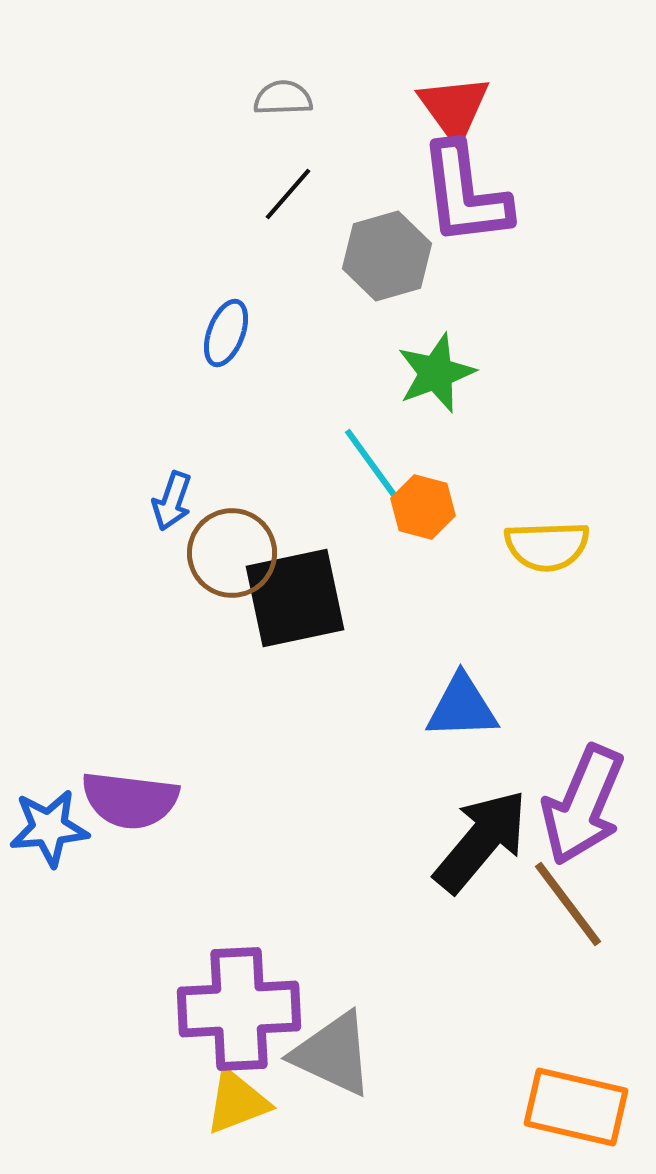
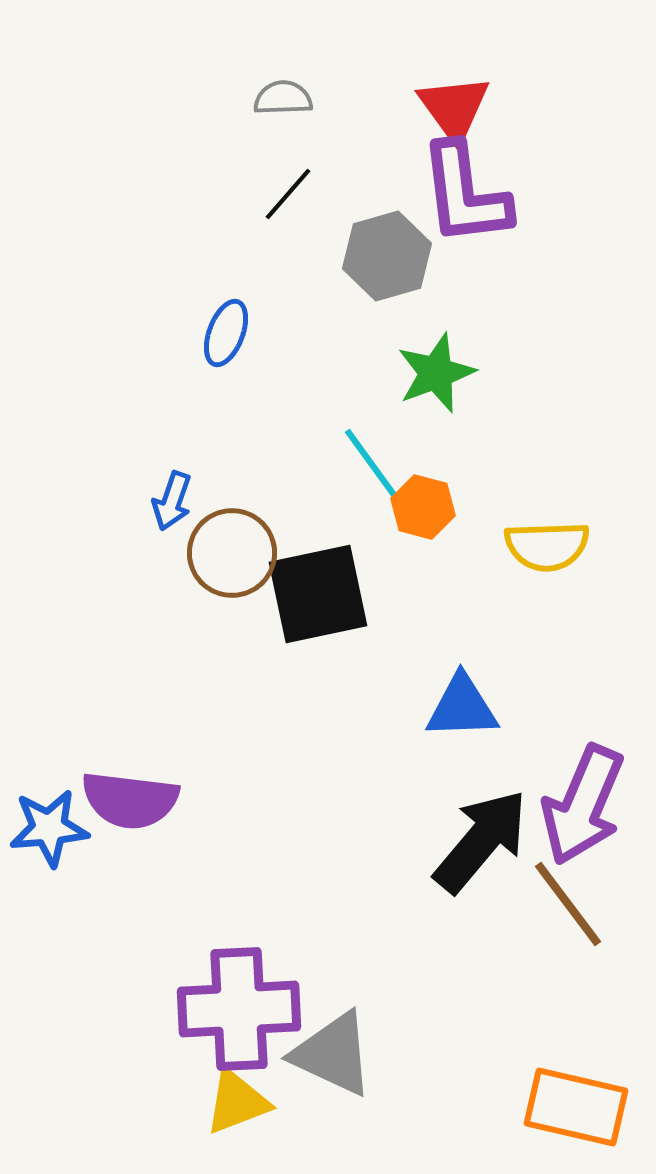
black square: moved 23 px right, 4 px up
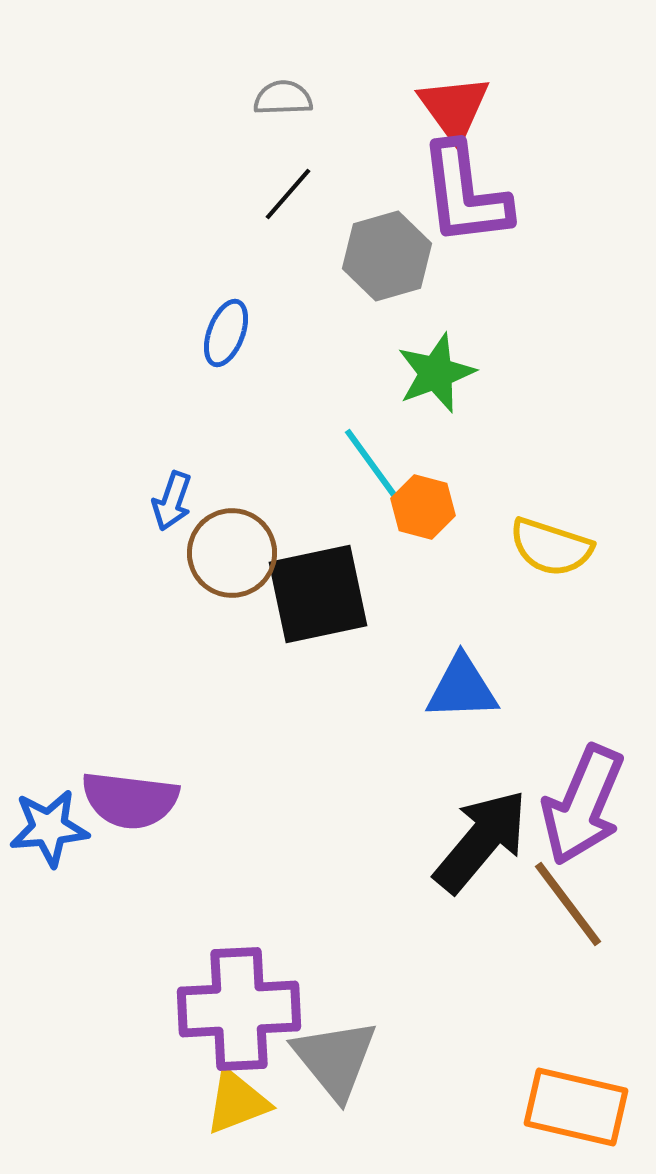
yellow semicircle: moved 4 px right, 1 px down; rotated 20 degrees clockwise
blue triangle: moved 19 px up
gray triangle: moved 2 px right, 5 px down; rotated 26 degrees clockwise
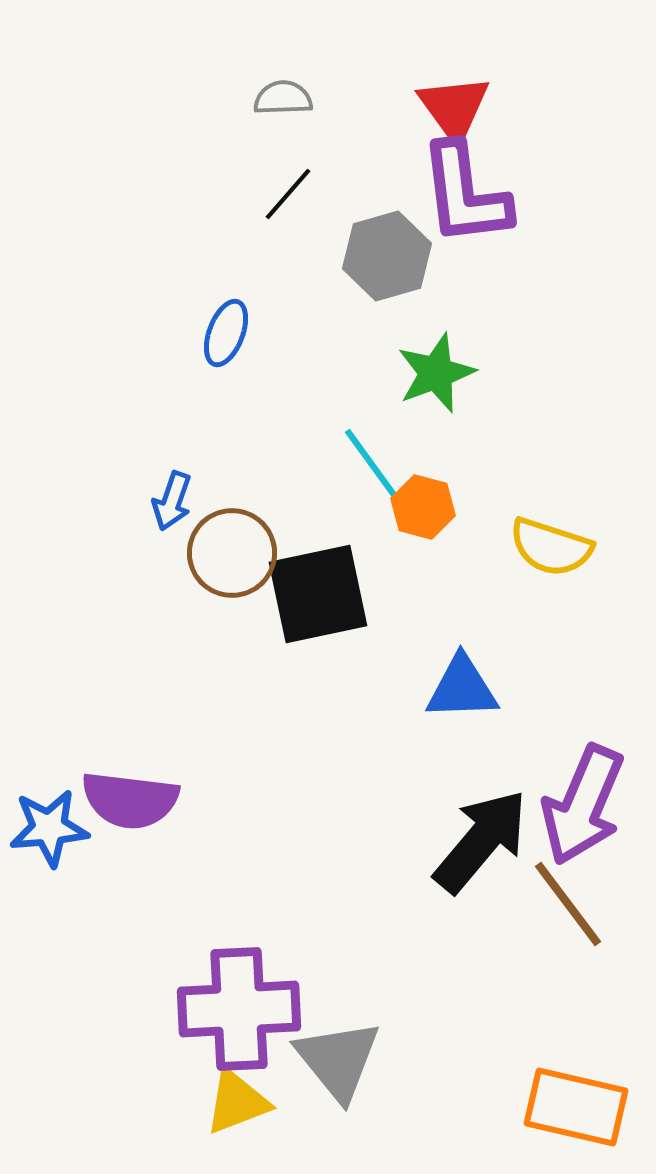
gray triangle: moved 3 px right, 1 px down
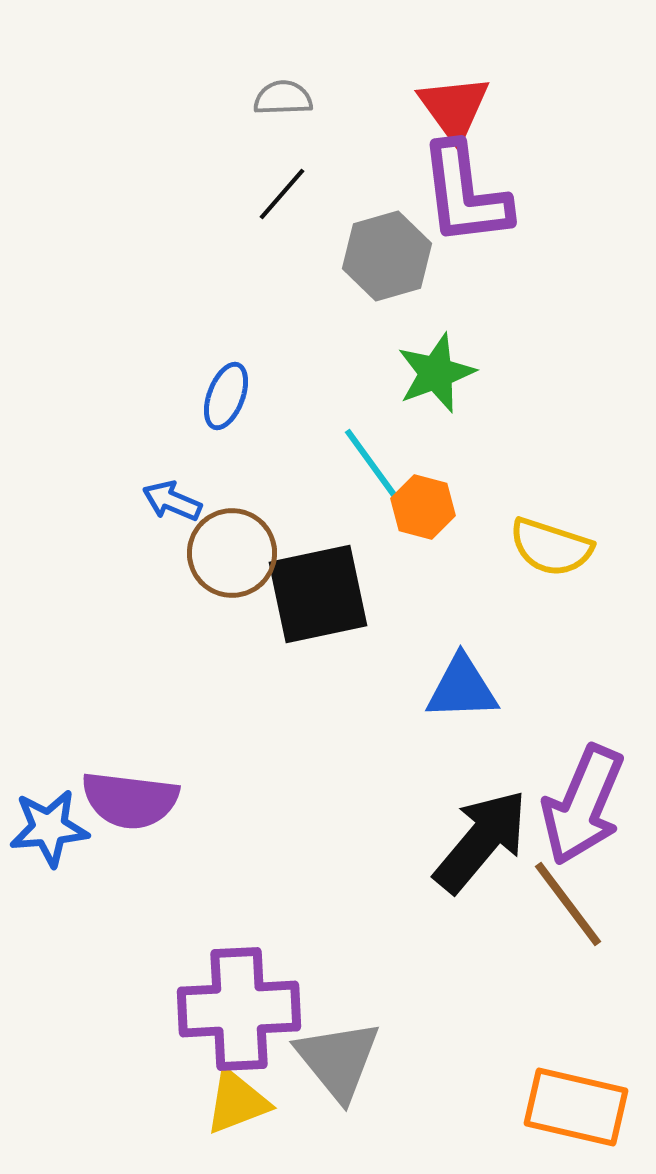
black line: moved 6 px left
blue ellipse: moved 63 px down
blue arrow: rotated 94 degrees clockwise
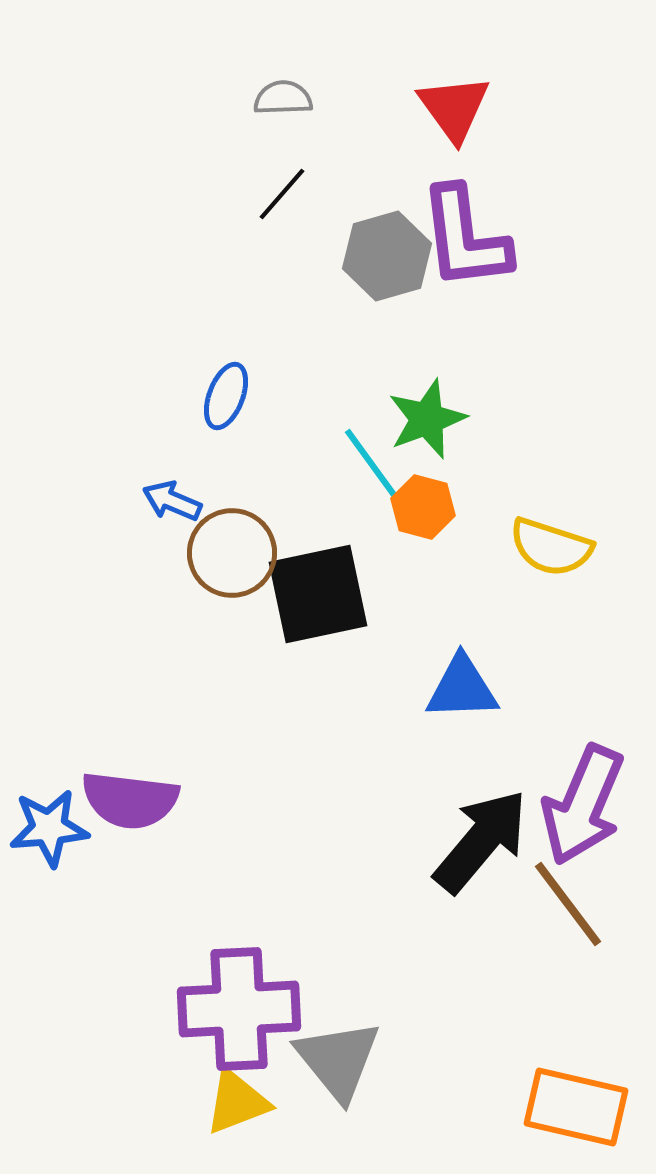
purple L-shape: moved 44 px down
green star: moved 9 px left, 46 px down
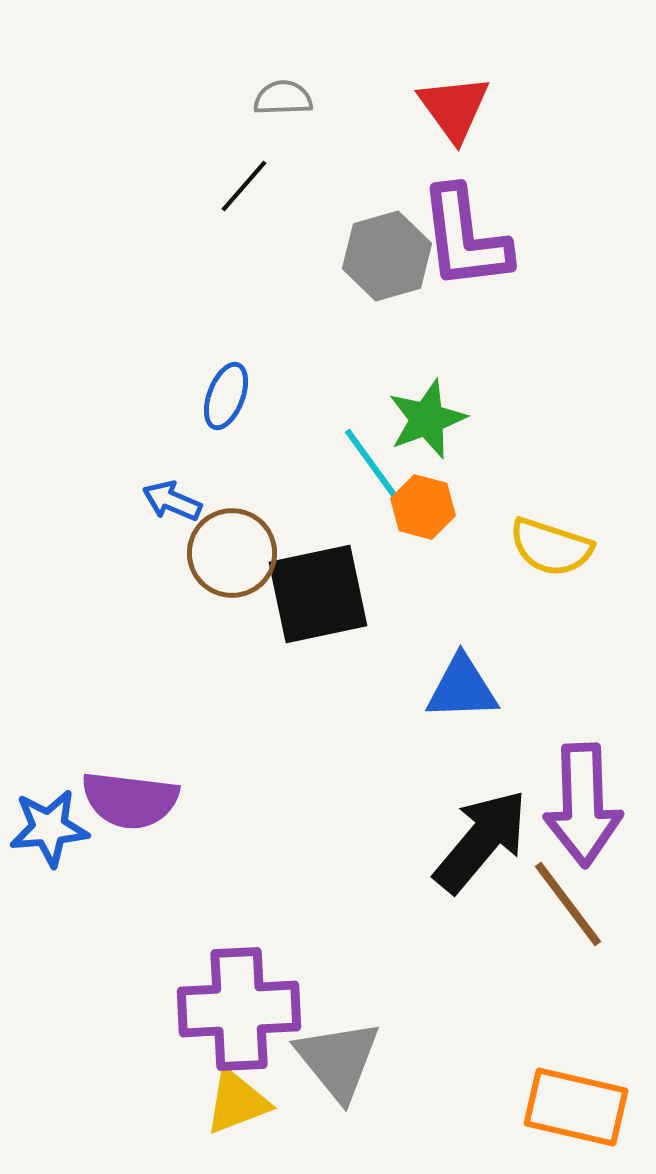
black line: moved 38 px left, 8 px up
purple arrow: rotated 25 degrees counterclockwise
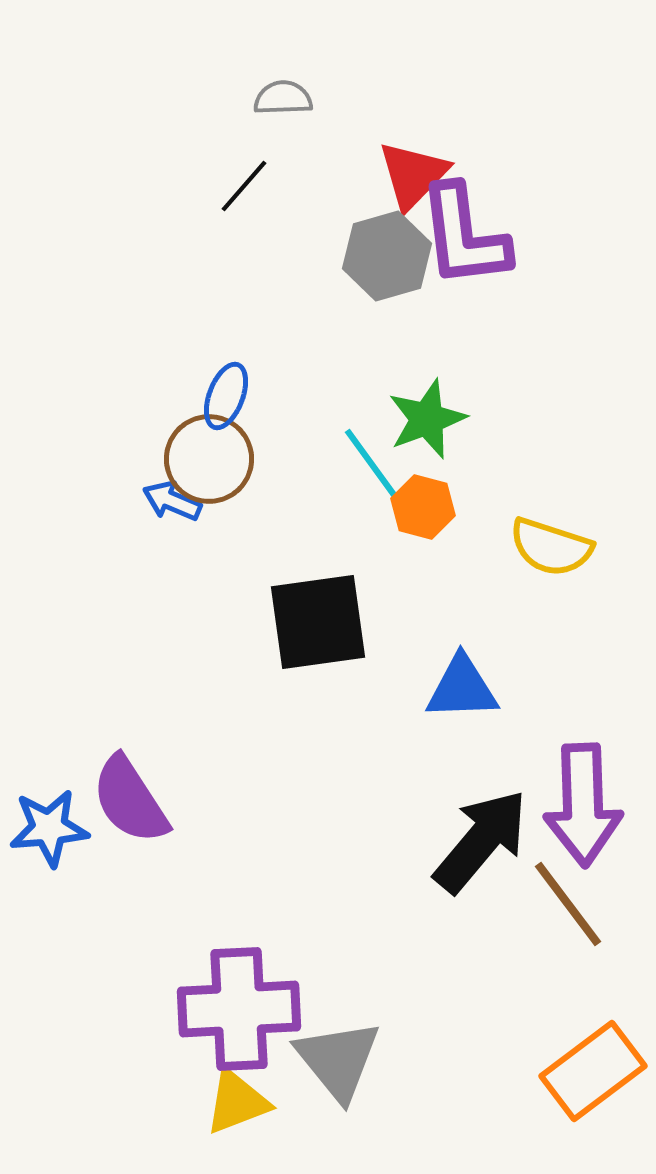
red triangle: moved 41 px left, 67 px down; rotated 20 degrees clockwise
purple L-shape: moved 1 px left, 2 px up
brown circle: moved 23 px left, 94 px up
black square: moved 28 px down; rotated 4 degrees clockwise
purple semicircle: rotated 50 degrees clockwise
orange rectangle: moved 17 px right, 36 px up; rotated 50 degrees counterclockwise
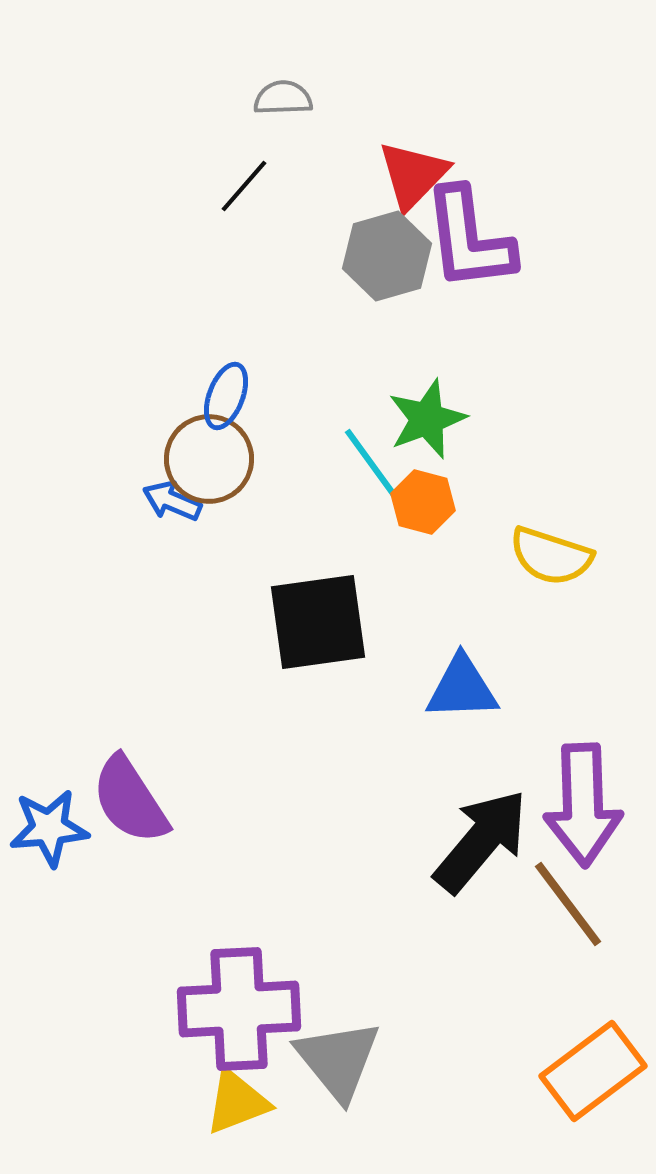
purple L-shape: moved 5 px right, 3 px down
orange hexagon: moved 5 px up
yellow semicircle: moved 9 px down
